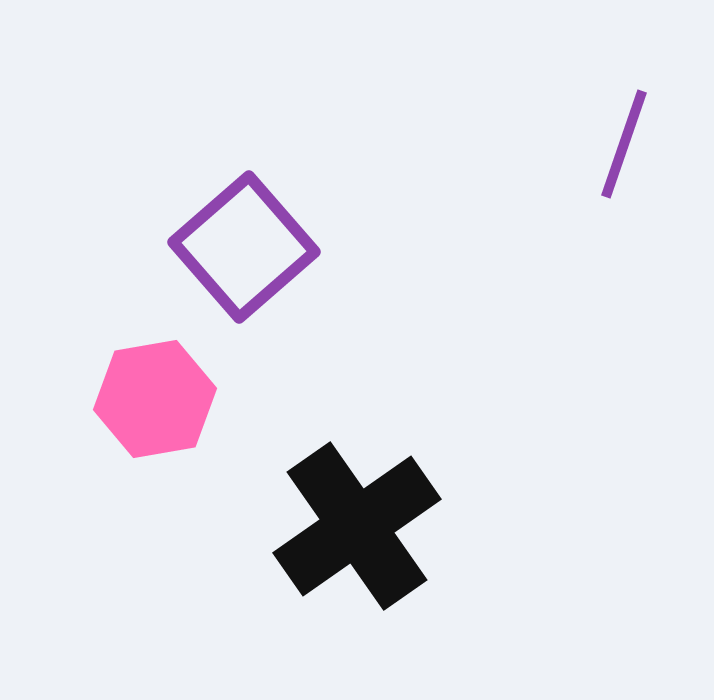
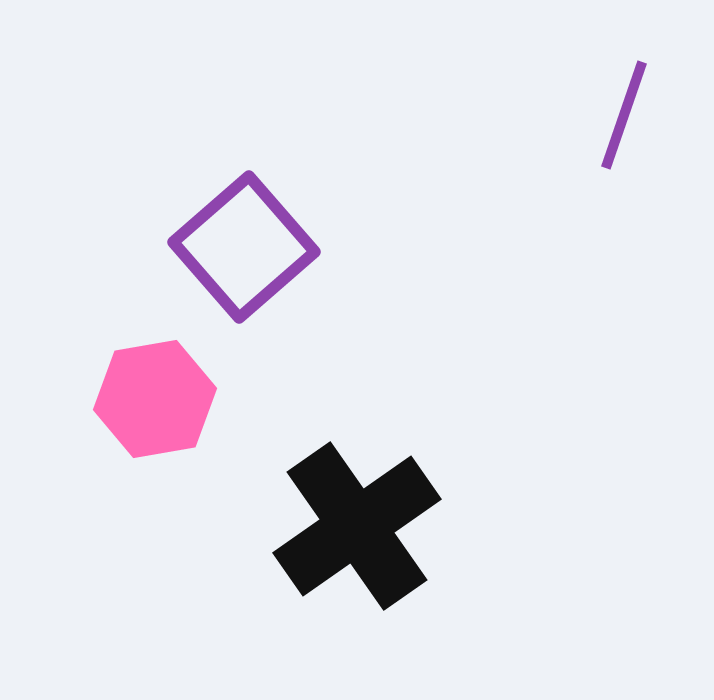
purple line: moved 29 px up
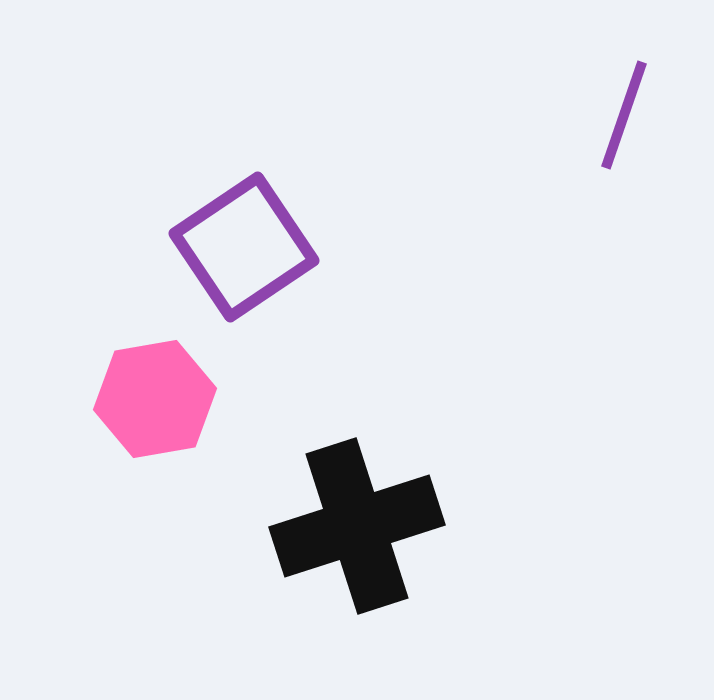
purple square: rotated 7 degrees clockwise
black cross: rotated 17 degrees clockwise
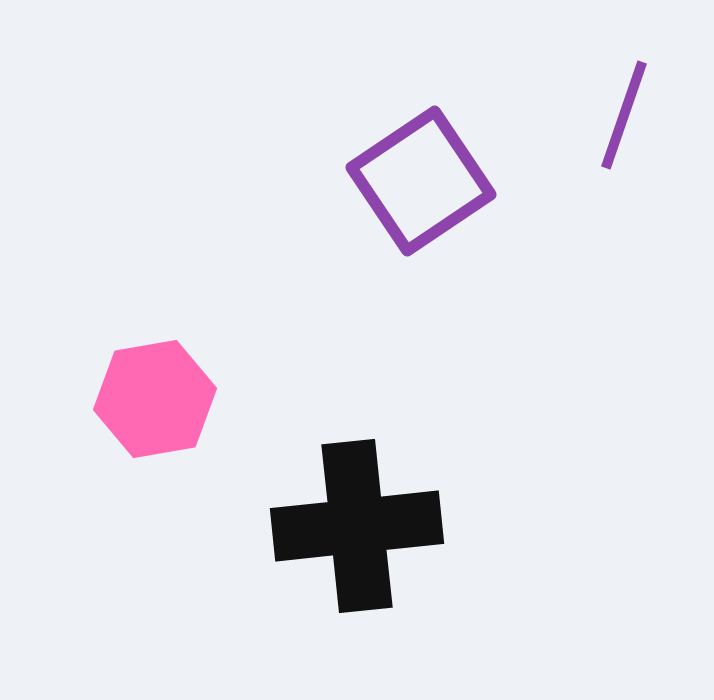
purple square: moved 177 px right, 66 px up
black cross: rotated 12 degrees clockwise
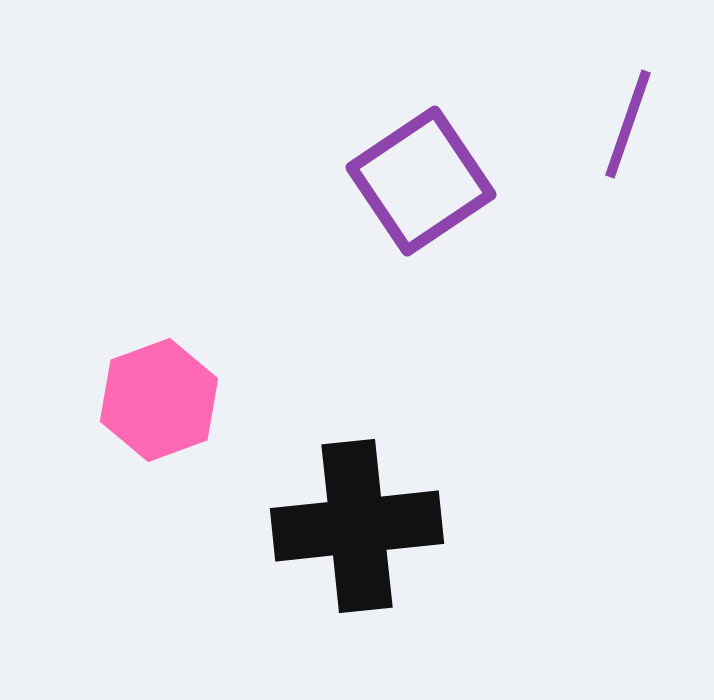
purple line: moved 4 px right, 9 px down
pink hexagon: moved 4 px right, 1 px down; rotated 10 degrees counterclockwise
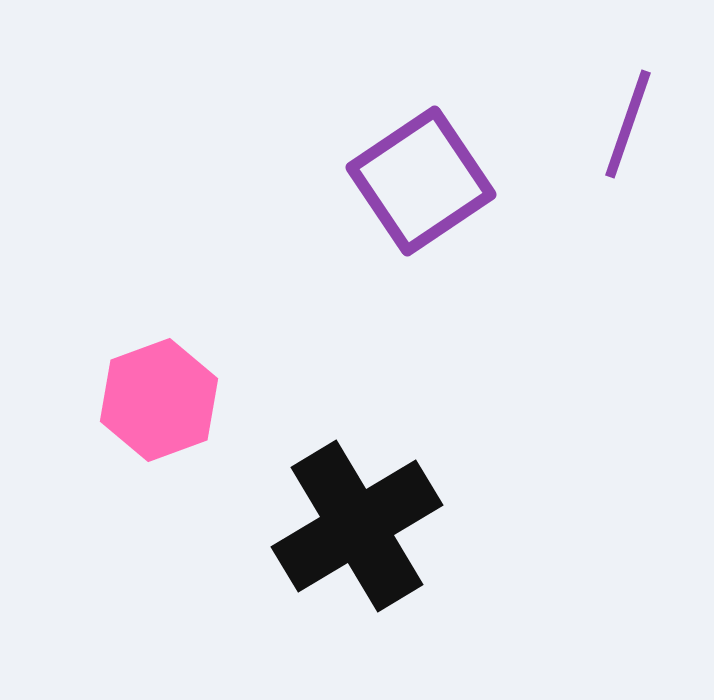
black cross: rotated 25 degrees counterclockwise
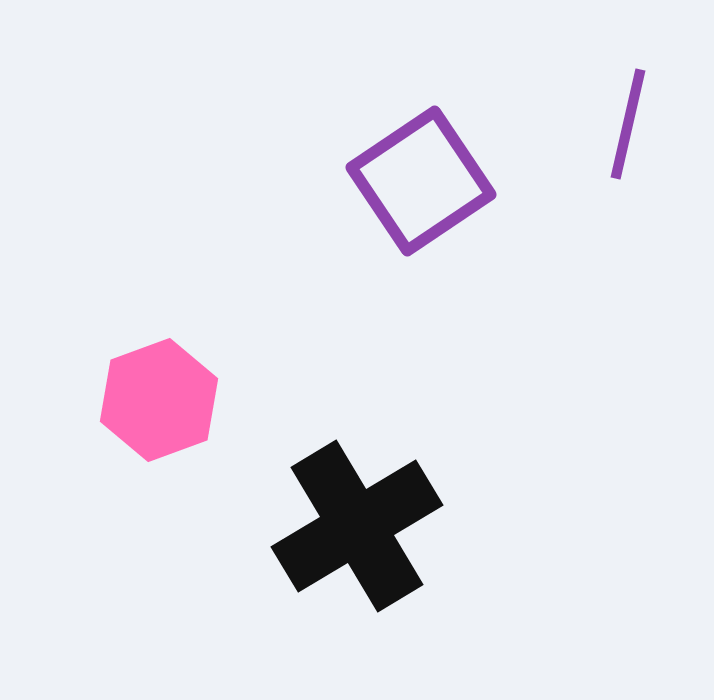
purple line: rotated 6 degrees counterclockwise
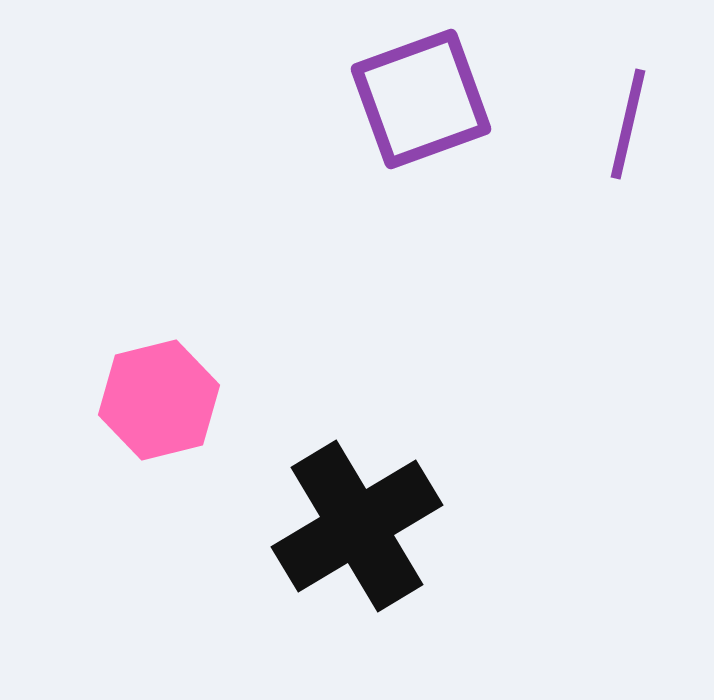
purple square: moved 82 px up; rotated 14 degrees clockwise
pink hexagon: rotated 6 degrees clockwise
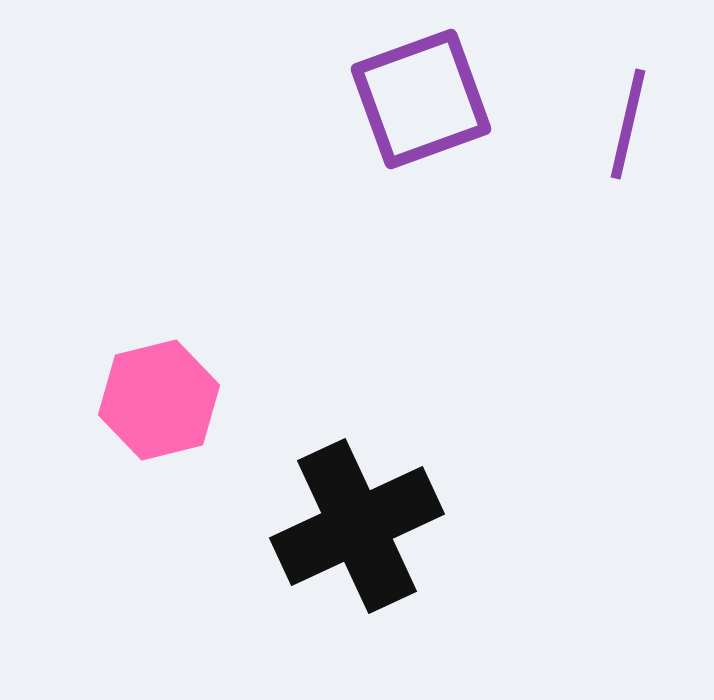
black cross: rotated 6 degrees clockwise
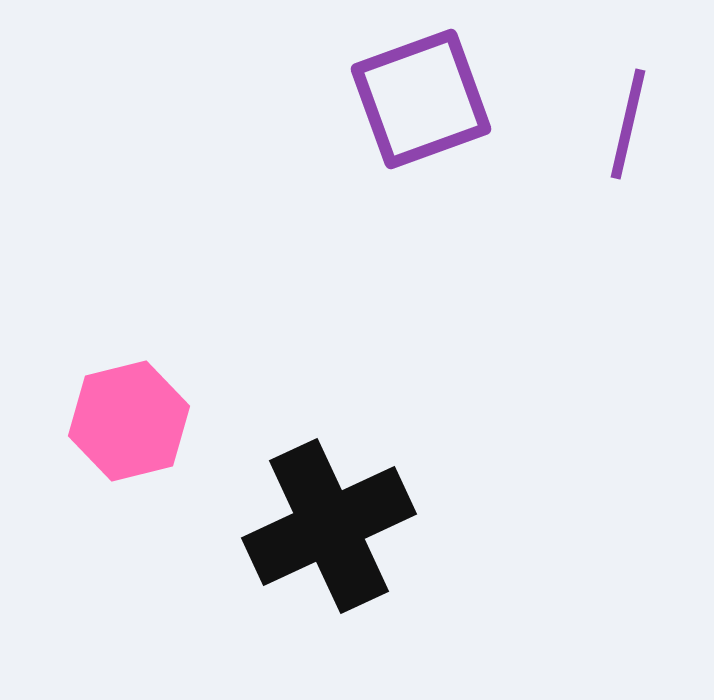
pink hexagon: moved 30 px left, 21 px down
black cross: moved 28 px left
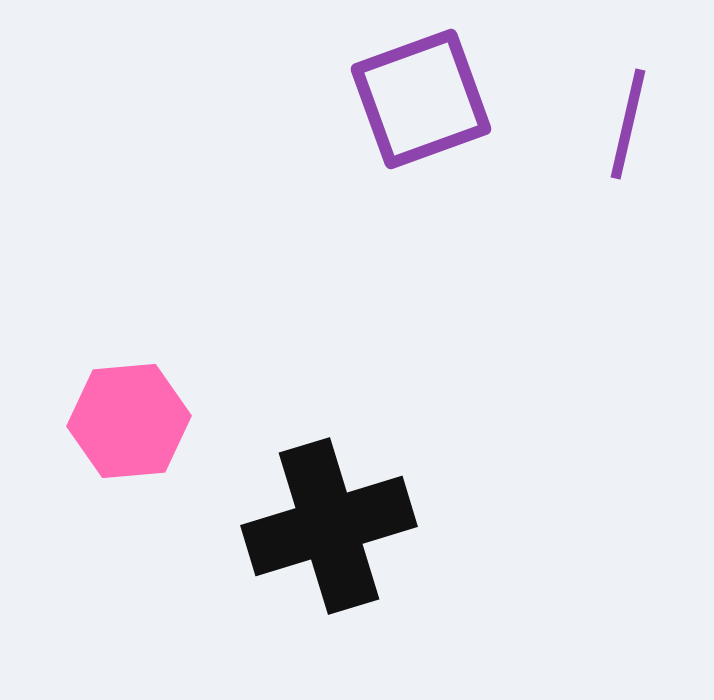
pink hexagon: rotated 9 degrees clockwise
black cross: rotated 8 degrees clockwise
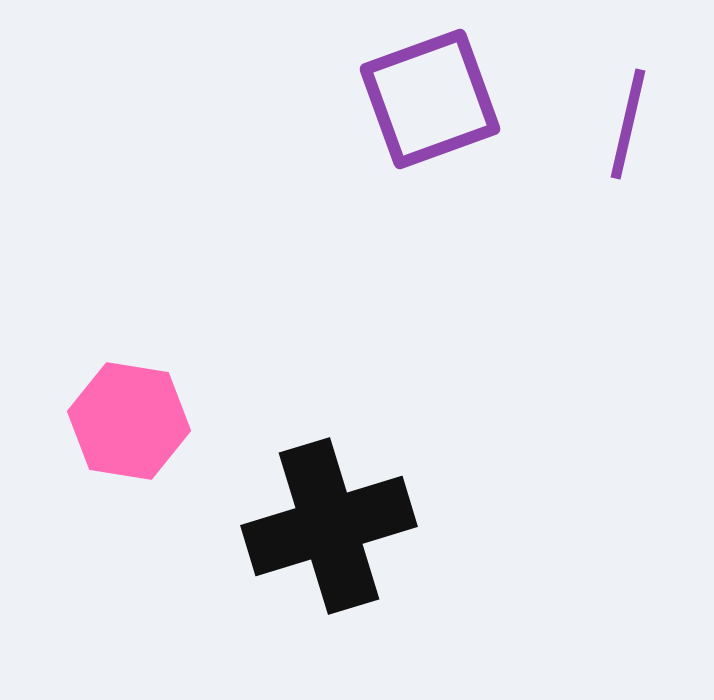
purple square: moved 9 px right
pink hexagon: rotated 14 degrees clockwise
